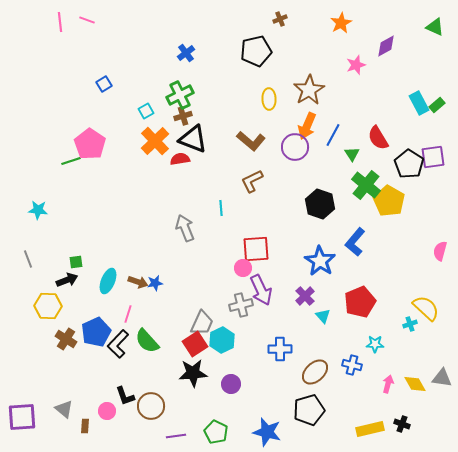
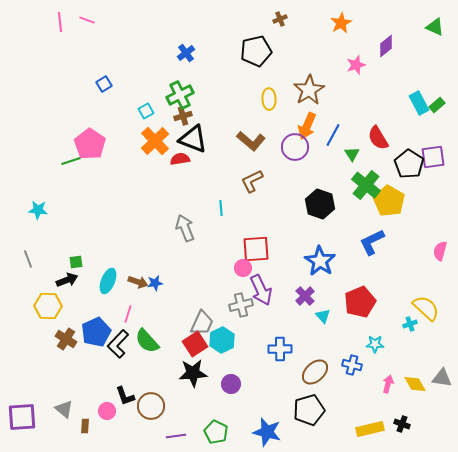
purple diamond at (386, 46): rotated 10 degrees counterclockwise
blue L-shape at (355, 242): moved 17 px right; rotated 24 degrees clockwise
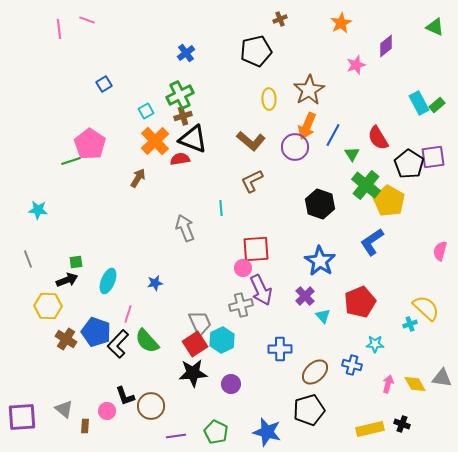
pink line at (60, 22): moved 1 px left, 7 px down
blue L-shape at (372, 242): rotated 8 degrees counterclockwise
brown arrow at (138, 282): moved 104 px up; rotated 78 degrees counterclockwise
gray trapezoid at (202, 323): moved 2 px left; rotated 48 degrees counterclockwise
blue pentagon at (96, 332): rotated 28 degrees counterclockwise
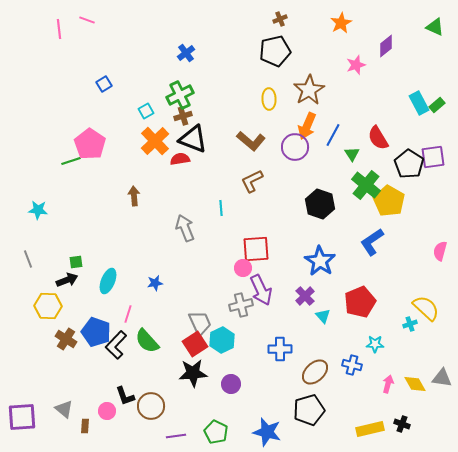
black pentagon at (256, 51): moved 19 px right
brown arrow at (138, 178): moved 4 px left, 18 px down; rotated 36 degrees counterclockwise
black L-shape at (118, 344): moved 2 px left, 1 px down
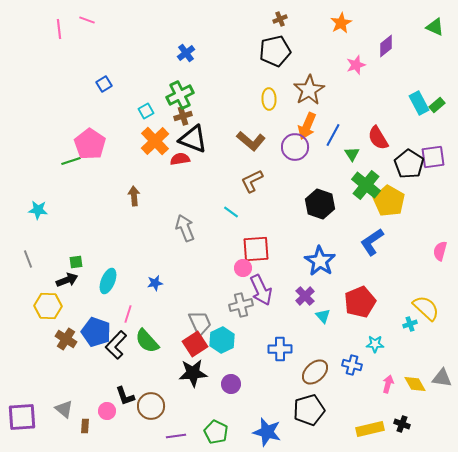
cyan line at (221, 208): moved 10 px right, 4 px down; rotated 49 degrees counterclockwise
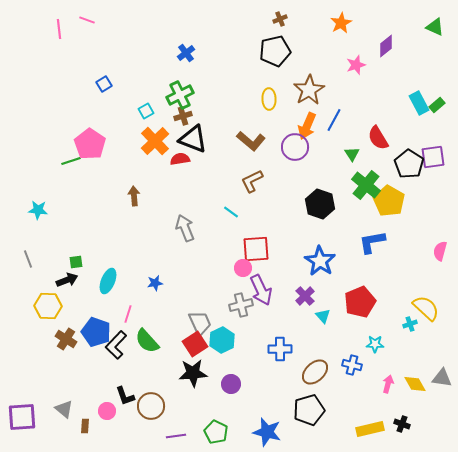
blue line at (333, 135): moved 1 px right, 15 px up
blue L-shape at (372, 242): rotated 24 degrees clockwise
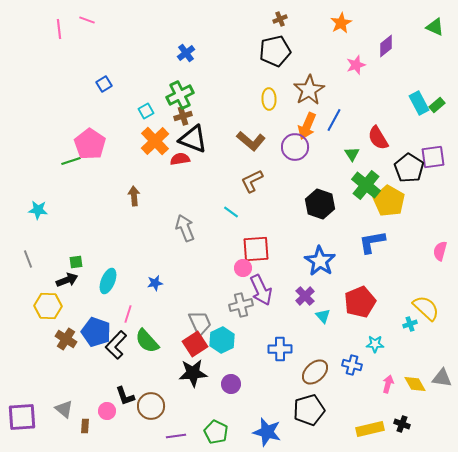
black pentagon at (409, 164): moved 4 px down
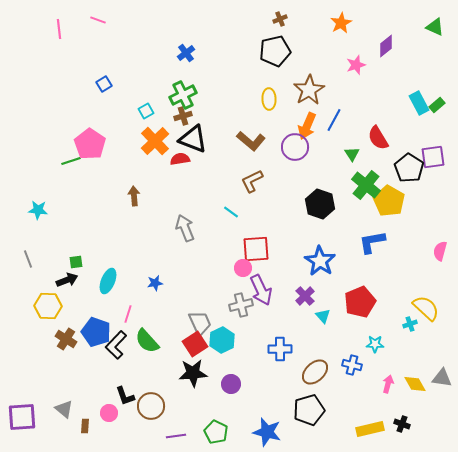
pink line at (87, 20): moved 11 px right
green cross at (180, 95): moved 3 px right
pink circle at (107, 411): moved 2 px right, 2 px down
